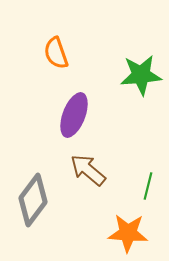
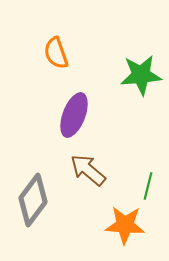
orange star: moved 3 px left, 8 px up
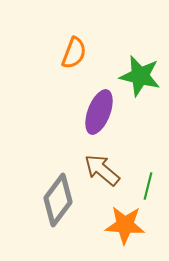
orange semicircle: moved 18 px right; rotated 140 degrees counterclockwise
green star: moved 1 px left, 1 px down; rotated 18 degrees clockwise
purple ellipse: moved 25 px right, 3 px up
brown arrow: moved 14 px right
gray diamond: moved 25 px right
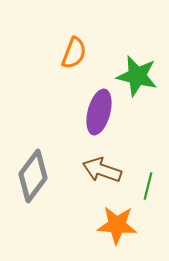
green star: moved 3 px left
purple ellipse: rotated 6 degrees counterclockwise
brown arrow: rotated 21 degrees counterclockwise
gray diamond: moved 25 px left, 24 px up
orange star: moved 8 px left
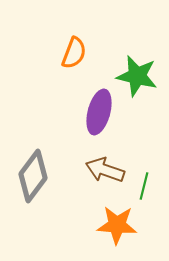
brown arrow: moved 3 px right
green line: moved 4 px left
